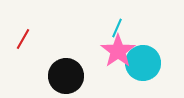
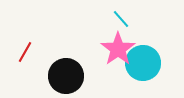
cyan line: moved 4 px right, 9 px up; rotated 66 degrees counterclockwise
red line: moved 2 px right, 13 px down
pink star: moved 2 px up
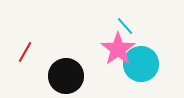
cyan line: moved 4 px right, 7 px down
cyan circle: moved 2 px left, 1 px down
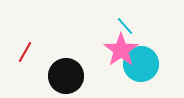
pink star: moved 3 px right, 1 px down
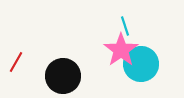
cyan line: rotated 24 degrees clockwise
red line: moved 9 px left, 10 px down
black circle: moved 3 px left
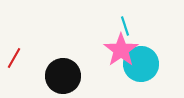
red line: moved 2 px left, 4 px up
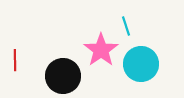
cyan line: moved 1 px right
pink star: moved 20 px left
red line: moved 1 px right, 2 px down; rotated 30 degrees counterclockwise
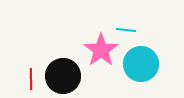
cyan line: moved 4 px down; rotated 66 degrees counterclockwise
red line: moved 16 px right, 19 px down
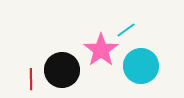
cyan line: rotated 42 degrees counterclockwise
cyan circle: moved 2 px down
black circle: moved 1 px left, 6 px up
